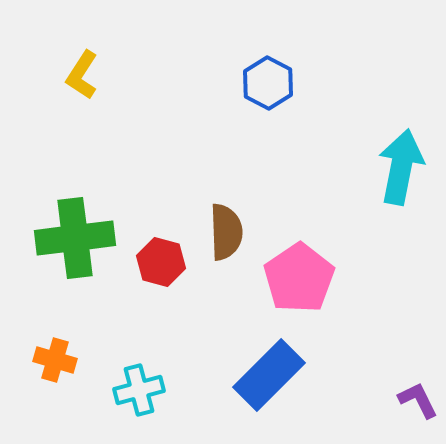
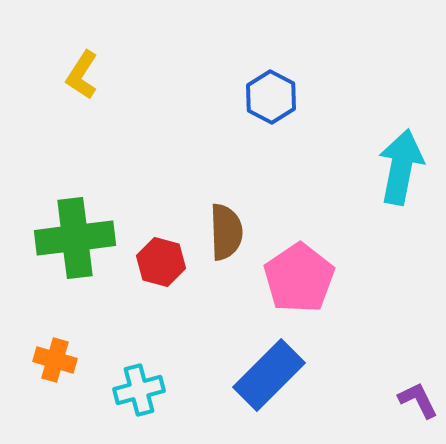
blue hexagon: moved 3 px right, 14 px down
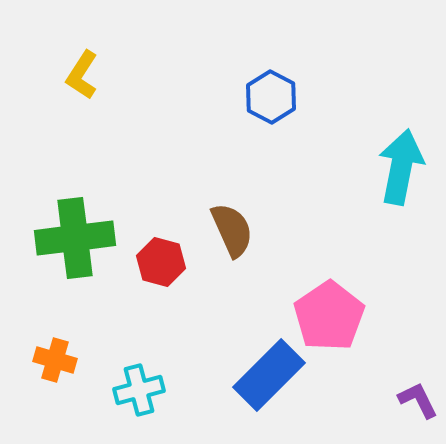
brown semicircle: moved 6 px right, 2 px up; rotated 22 degrees counterclockwise
pink pentagon: moved 30 px right, 38 px down
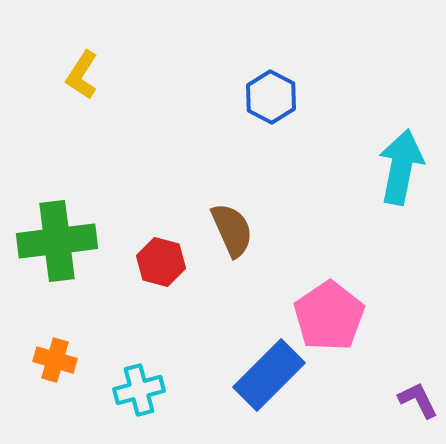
green cross: moved 18 px left, 3 px down
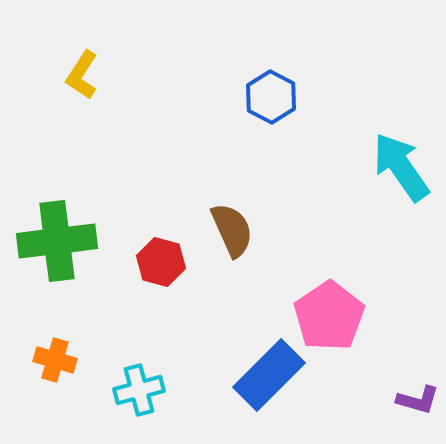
cyan arrow: rotated 46 degrees counterclockwise
purple L-shape: rotated 132 degrees clockwise
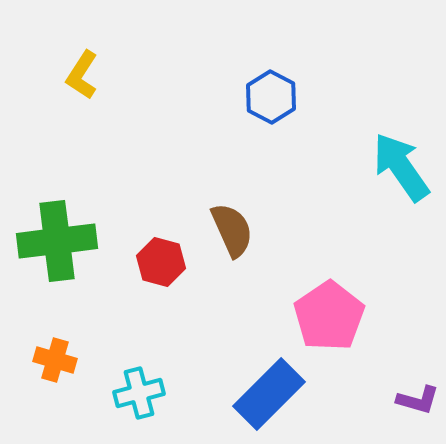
blue rectangle: moved 19 px down
cyan cross: moved 3 px down
